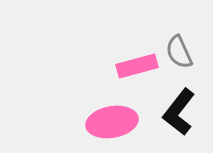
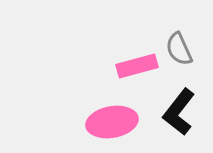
gray semicircle: moved 3 px up
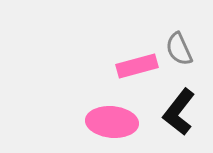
pink ellipse: rotated 15 degrees clockwise
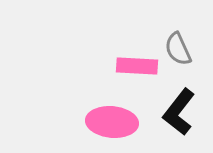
gray semicircle: moved 1 px left
pink rectangle: rotated 18 degrees clockwise
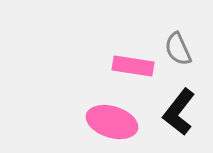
pink rectangle: moved 4 px left; rotated 6 degrees clockwise
pink ellipse: rotated 12 degrees clockwise
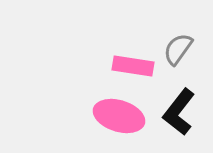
gray semicircle: rotated 60 degrees clockwise
pink ellipse: moved 7 px right, 6 px up
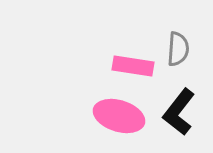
gray semicircle: rotated 148 degrees clockwise
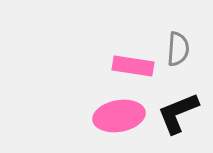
black L-shape: moved 1 px left, 1 px down; rotated 30 degrees clockwise
pink ellipse: rotated 27 degrees counterclockwise
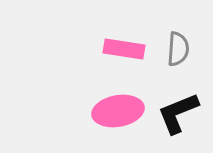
pink rectangle: moved 9 px left, 17 px up
pink ellipse: moved 1 px left, 5 px up
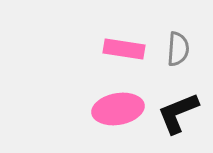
pink ellipse: moved 2 px up
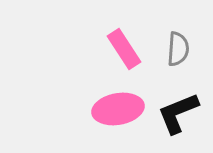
pink rectangle: rotated 48 degrees clockwise
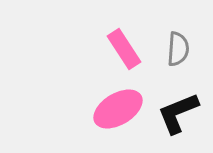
pink ellipse: rotated 21 degrees counterclockwise
